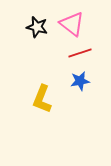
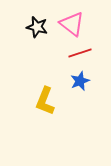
blue star: rotated 12 degrees counterclockwise
yellow L-shape: moved 3 px right, 2 px down
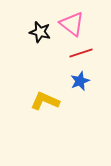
black star: moved 3 px right, 5 px down
red line: moved 1 px right
yellow L-shape: rotated 92 degrees clockwise
